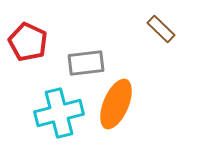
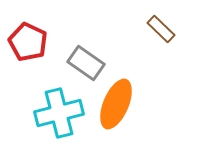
gray rectangle: rotated 42 degrees clockwise
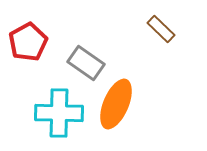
red pentagon: rotated 18 degrees clockwise
cyan cross: rotated 15 degrees clockwise
